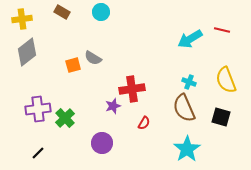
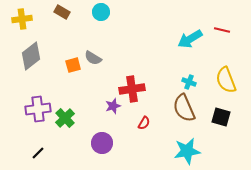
gray diamond: moved 4 px right, 4 px down
cyan star: moved 2 px down; rotated 24 degrees clockwise
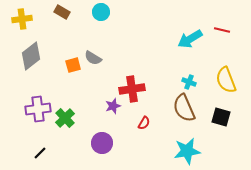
black line: moved 2 px right
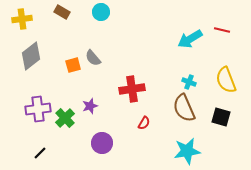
gray semicircle: rotated 18 degrees clockwise
purple star: moved 23 px left
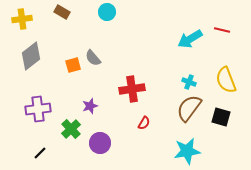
cyan circle: moved 6 px right
brown semicircle: moved 5 px right; rotated 60 degrees clockwise
green cross: moved 6 px right, 11 px down
purple circle: moved 2 px left
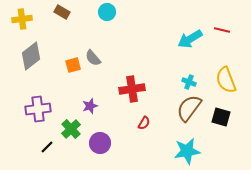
black line: moved 7 px right, 6 px up
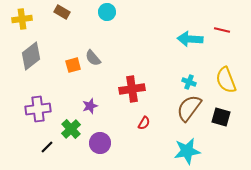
cyan arrow: rotated 35 degrees clockwise
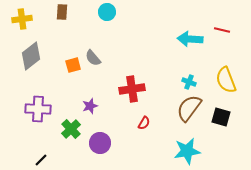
brown rectangle: rotated 63 degrees clockwise
purple cross: rotated 10 degrees clockwise
black line: moved 6 px left, 13 px down
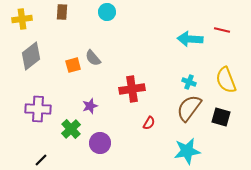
red semicircle: moved 5 px right
